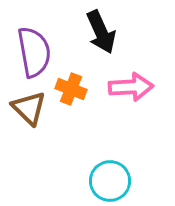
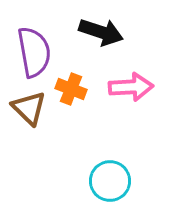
black arrow: rotated 48 degrees counterclockwise
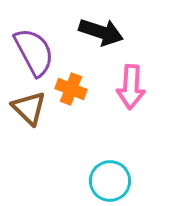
purple semicircle: rotated 18 degrees counterclockwise
pink arrow: rotated 96 degrees clockwise
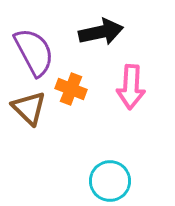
black arrow: rotated 30 degrees counterclockwise
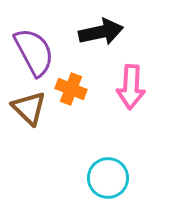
cyan circle: moved 2 px left, 3 px up
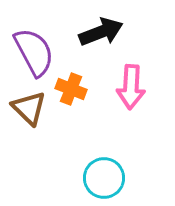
black arrow: rotated 9 degrees counterclockwise
cyan circle: moved 4 px left
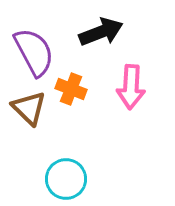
cyan circle: moved 38 px left, 1 px down
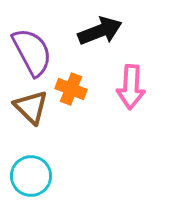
black arrow: moved 1 px left, 1 px up
purple semicircle: moved 2 px left
brown triangle: moved 2 px right, 1 px up
cyan circle: moved 35 px left, 3 px up
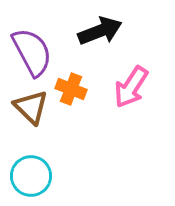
pink arrow: rotated 30 degrees clockwise
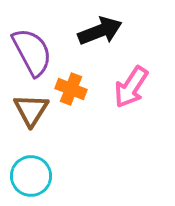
brown triangle: moved 3 px down; rotated 18 degrees clockwise
